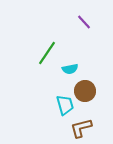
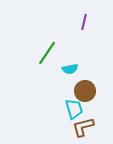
purple line: rotated 56 degrees clockwise
cyan trapezoid: moved 9 px right, 4 px down
brown L-shape: moved 2 px right, 1 px up
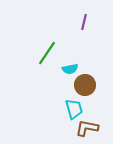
brown circle: moved 6 px up
brown L-shape: moved 4 px right, 1 px down; rotated 25 degrees clockwise
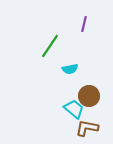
purple line: moved 2 px down
green line: moved 3 px right, 7 px up
brown circle: moved 4 px right, 11 px down
cyan trapezoid: rotated 35 degrees counterclockwise
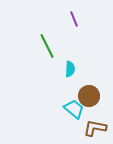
purple line: moved 10 px left, 5 px up; rotated 35 degrees counterclockwise
green line: moved 3 px left; rotated 60 degrees counterclockwise
cyan semicircle: rotated 77 degrees counterclockwise
brown L-shape: moved 8 px right
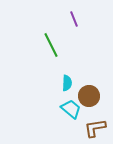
green line: moved 4 px right, 1 px up
cyan semicircle: moved 3 px left, 14 px down
cyan trapezoid: moved 3 px left
brown L-shape: rotated 20 degrees counterclockwise
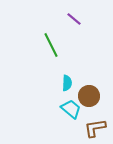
purple line: rotated 28 degrees counterclockwise
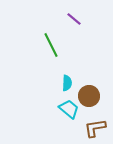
cyan trapezoid: moved 2 px left
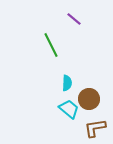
brown circle: moved 3 px down
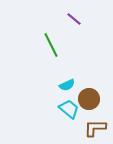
cyan semicircle: moved 2 px down; rotated 63 degrees clockwise
brown L-shape: rotated 10 degrees clockwise
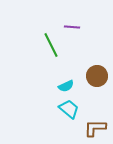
purple line: moved 2 px left, 8 px down; rotated 35 degrees counterclockwise
cyan semicircle: moved 1 px left, 1 px down
brown circle: moved 8 px right, 23 px up
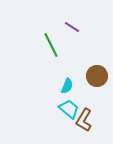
purple line: rotated 28 degrees clockwise
cyan semicircle: moved 1 px right; rotated 42 degrees counterclockwise
brown L-shape: moved 11 px left, 8 px up; rotated 60 degrees counterclockwise
